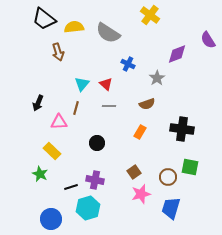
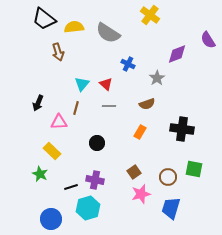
green square: moved 4 px right, 2 px down
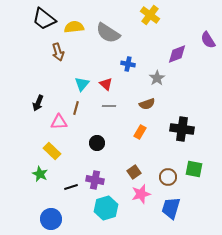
blue cross: rotated 16 degrees counterclockwise
cyan hexagon: moved 18 px right
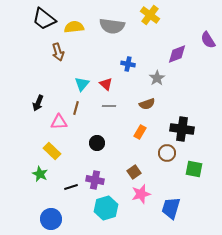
gray semicircle: moved 4 px right, 7 px up; rotated 25 degrees counterclockwise
brown circle: moved 1 px left, 24 px up
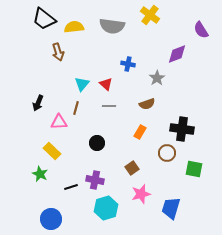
purple semicircle: moved 7 px left, 10 px up
brown square: moved 2 px left, 4 px up
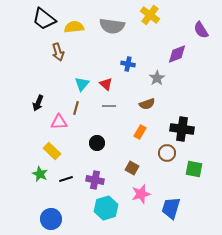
brown square: rotated 24 degrees counterclockwise
black line: moved 5 px left, 8 px up
